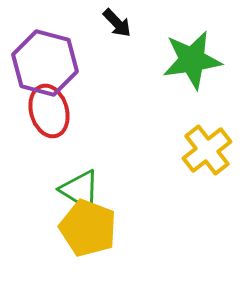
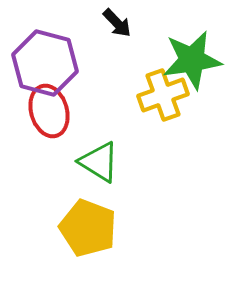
yellow cross: moved 44 px left, 55 px up; rotated 18 degrees clockwise
green triangle: moved 19 px right, 28 px up
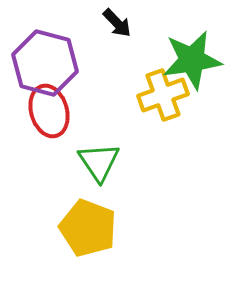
green triangle: rotated 24 degrees clockwise
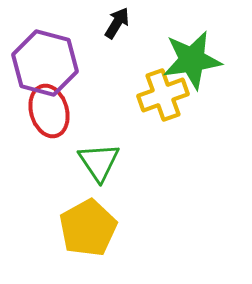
black arrow: rotated 104 degrees counterclockwise
yellow pentagon: rotated 22 degrees clockwise
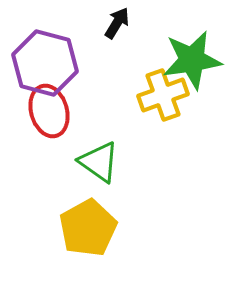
green triangle: rotated 21 degrees counterclockwise
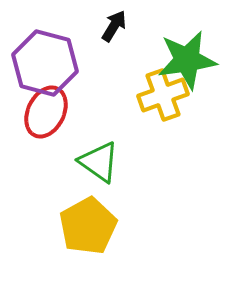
black arrow: moved 3 px left, 3 px down
green star: moved 5 px left
red ellipse: moved 3 px left, 1 px down; rotated 42 degrees clockwise
yellow pentagon: moved 2 px up
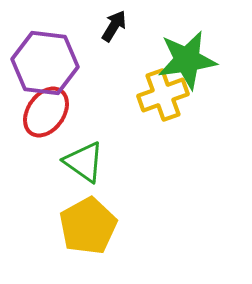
purple hexagon: rotated 8 degrees counterclockwise
red ellipse: rotated 9 degrees clockwise
green triangle: moved 15 px left
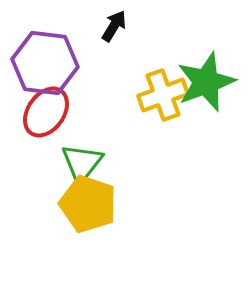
green star: moved 19 px right, 22 px down; rotated 12 degrees counterclockwise
green triangle: moved 2 px left, 1 px down; rotated 33 degrees clockwise
yellow pentagon: moved 22 px up; rotated 24 degrees counterclockwise
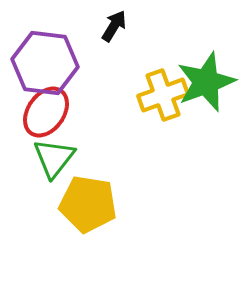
green triangle: moved 28 px left, 5 px up
yellow pentagon: rotated 10 degrees counterclockwise
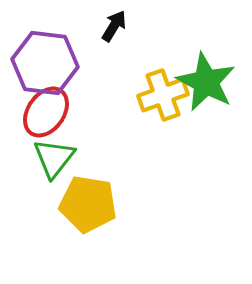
green star: rotated 24 degrees counterclockwise
